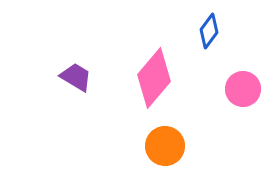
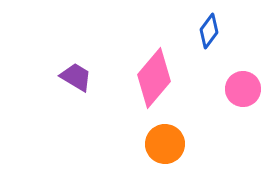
orange circle: moved 2 px up
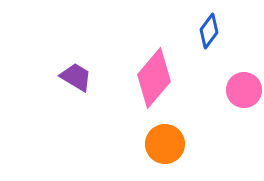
pink circle: moved 1 px right, 1 px down
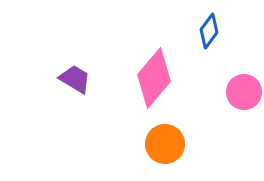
purple trapezoid: moved 1 px left, 2 px down
pink circle: moved 2 px down
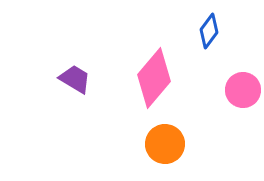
pink circle: moved 1 px left, 2 px up
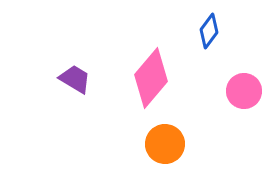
pink diamond: moved 3 px left
pink circle: moved 1 px right, 1 px down
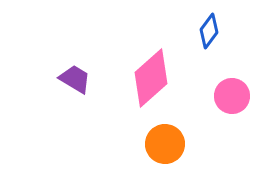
pink diamond: rotated 8 degrees clockwise
pink circle: moved 12 px left, 5 px down
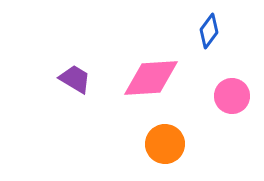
pink diamond: rotated 38 degrees clockwise
